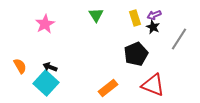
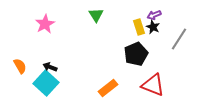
yellow rectangle: moved 4 px right, 9 px down
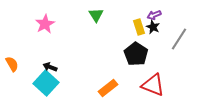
black pentagon: rotated 15 degrees counterclockwise
orange semicircle: moved 8 px left, 2 px up
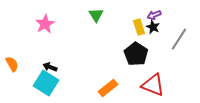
cyan square: rotated 10 degrees counterclockwise
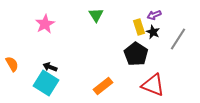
black star: moved 5 px down
gray line: moved 1 px left
orange rectangle: moved 5 px left, 2 px up
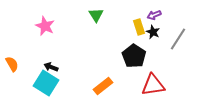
pink star: moved 2 px down; rotated 18 degrees counterclockwise
black pentagon: moved 2 px left, 2 px down
black arrow: moved 1 px right
red triangle: rotated 30 degrees counterclockwise
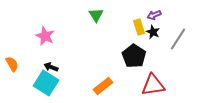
pink star: moved 10 px down
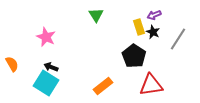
pink star: moved 1 px right, 1 px down
red triangle: moved 2 px left
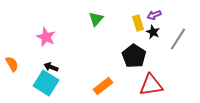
green triangle: moved 4 px down; rotated 14 degrees clockwise
yellow rectangle: moved 1 px left, 4 px up
